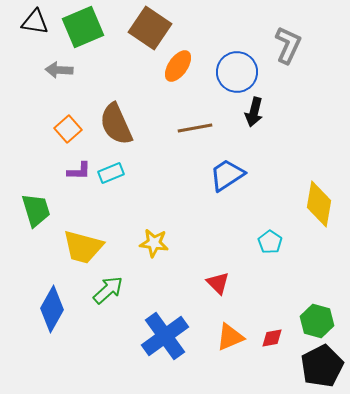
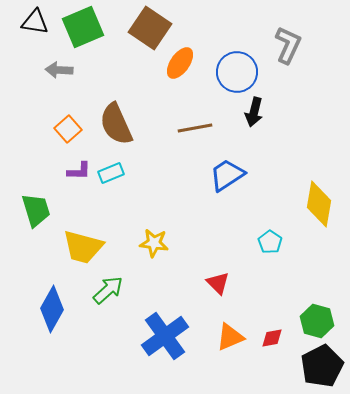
orange ellipse: moved 2 px right, 3 px up
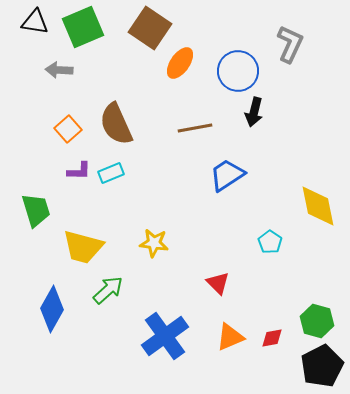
gray L-shape: moved 2 px right, 1 px up
blue circle: moved 1 px right, 1 px up
yellow diamond: moved 1 px left, 2 px down; rotated 21 degrees counterclockwise
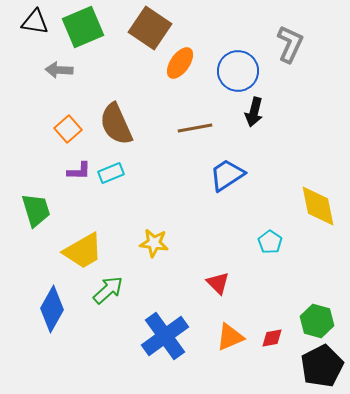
yellow trapezoid: moved 4 px down; rotated 45 degrees counterclockwise
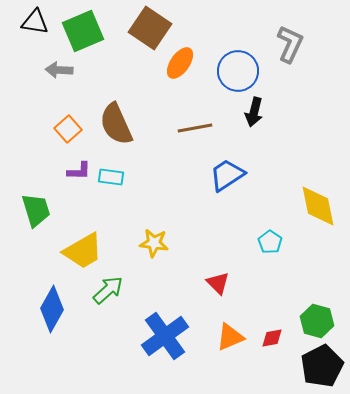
green square: moved 4 px down
cyan rectangle: moved 4 px down; rotated 30 degrees clockwise
